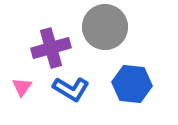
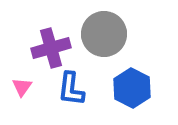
gray circle: moved 1 px left, 7 px down
blue hexagon: moved 4 px down; rotated 21 degrees clockwise
blue L-shape: rotated 66 degrees clockwise
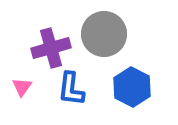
blue hexagon: moved 1 px up
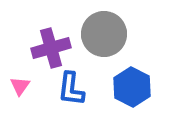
pink triangle: moved 2 px left, 1 px up
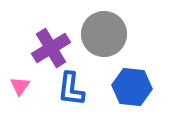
purple cross: rotated 15 degrees counterclockwise
blue hexagon: rotated 21 degrees counterclockwise
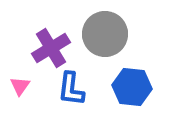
gray circle: moved 1 px right
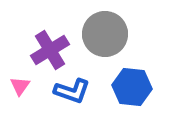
purple cross: moved 1 px left, 2 px down
blue L-shape: moved 1 px right, 2 px down; rotated 78 degrees counterclockwise
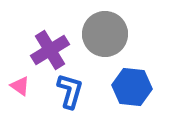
pink triangle: rotated 30 degrees counterclockwise
blue L-shape: moved 2 px left; rotated 93 degrees counterclockwise
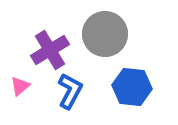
pink triangle: rotated 45 degrees clockwise
blue L-shape: rotated 12 degrees clockwise
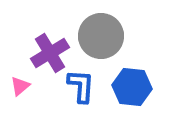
gray circle: moved 4 px left, 2 px down
purple cross: moved 3 px down
blue L-shape: moved 11 px right, 5 px up; rotated 24 degrees counterclockwise
